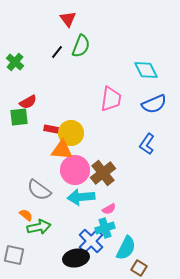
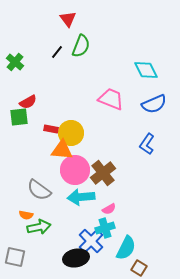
pink trapezoid: rotated 76 degrees counterclockwise
orange semicircle: rotated 152 degrees clockwise
gray square: moved 1 px right, 2 px down
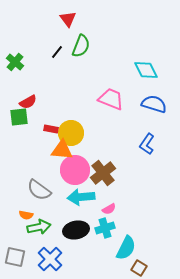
blue semicircle: rotated 140 degrees counterclockwise
blue cross: moved 41 px left, 18 px down
black ellipse: moved 28 px up
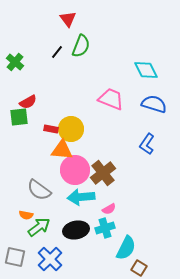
yellow circle: moved 4 px up
green arrow: rotated 25 degrees counterclockwise
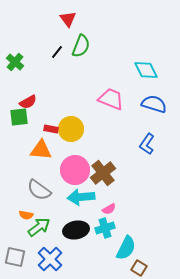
orange triangle: moved 21 px left
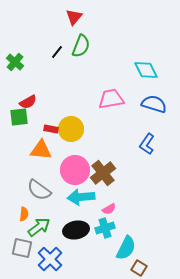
red triangle: moved 6 px right, 2 px up; rotated 18 degrees clockwise
pink trapezoid: rotated 32 degrees counterclockwise
orange semicircle: moved 2 px left, 1 px up; rotated 96 degrees counterclockwise
gray square: moved 7 px right, 9 px up
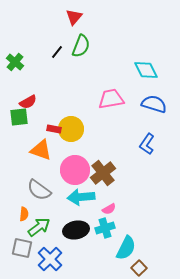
red rectangle: moved 3 px right
orange triangle: rotated 15 degrees clockwise
brown square: rotated 14 degrees clockwise
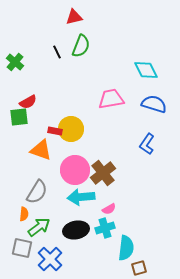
red triangle: rotated 36 degrees clockwise
black line: rotated 64 degrees counterclockwise
red rectangle: moved 1 px right, 2 px down
gray semicircle: moved 2 px left, 2 px down; rotated 95 degrees counterclockwise
cyan semicircle: rotated 20 degrees counterclockwise
brown square: rotated 28 degrees clockwise
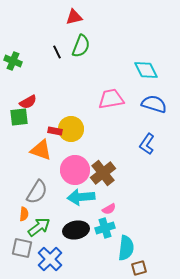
green cross: moved 2 px left, 1 px up; rotated 18 degrees counterclockwise
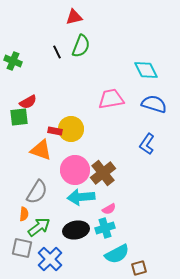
cyan semicircle: moved 9 px left, 6 px down; rotated 55 degrees clockwise
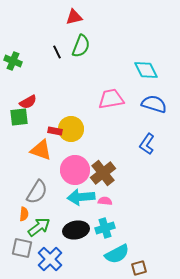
pink semicircle: moved 4 px left, 8 px up; rotated 144 degrees counterclockwise
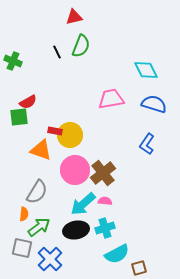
yellow circle: moved 1 px left, 6 px down
cyan arrow: moved 2 px right, 7 px down; rotated 36 degrees counterclockwise
